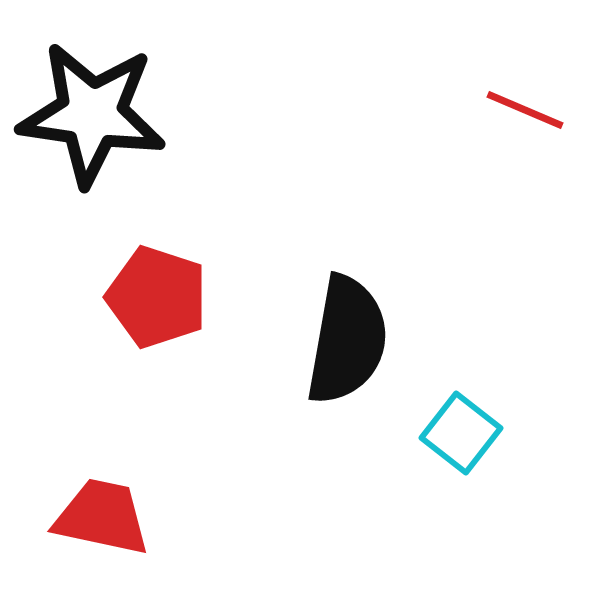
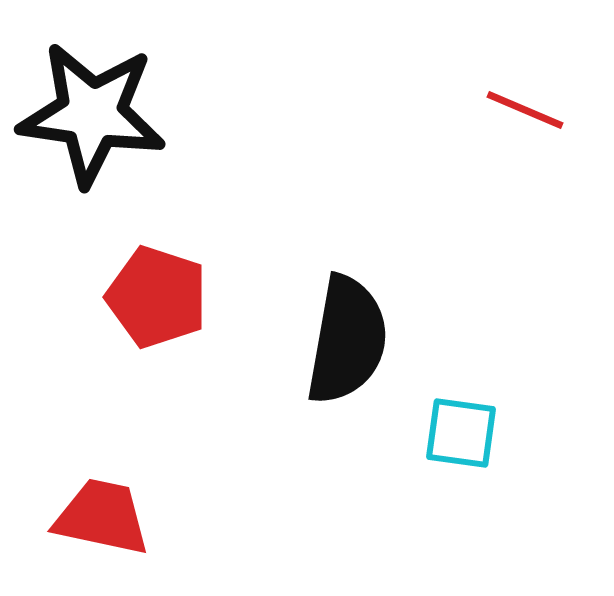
cyan square: rotated 30 degrees counterclockwise
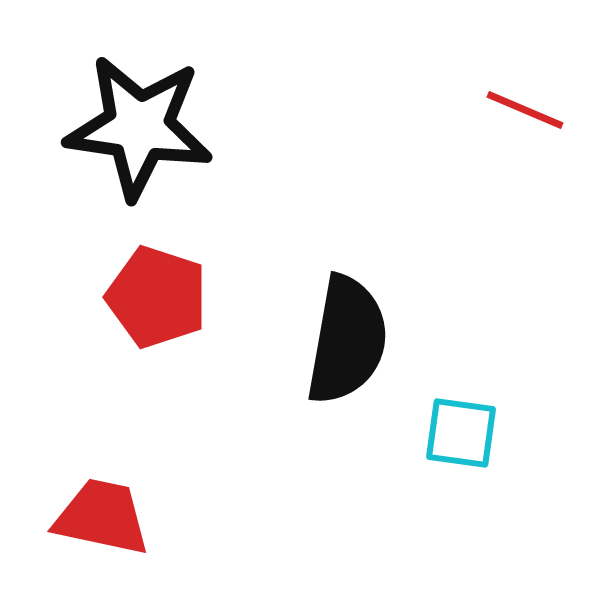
black star: moved 47 px right, 13 px down
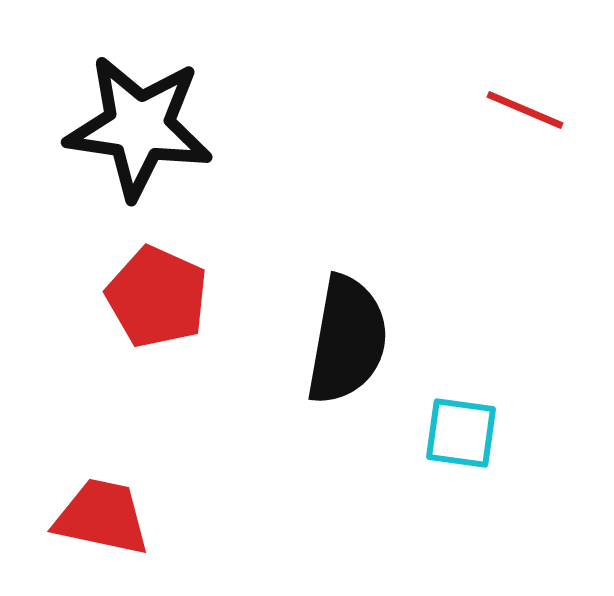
red pentagon: rotated 6 degrees clockwise
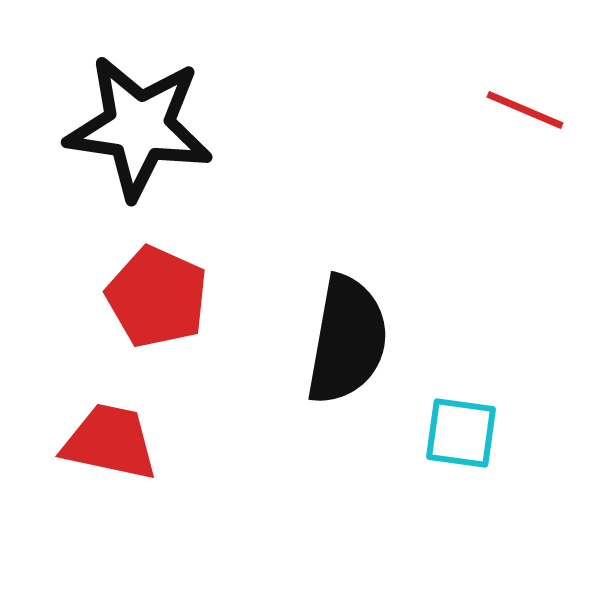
red trapezoid: moved 8 px right, 75 px up
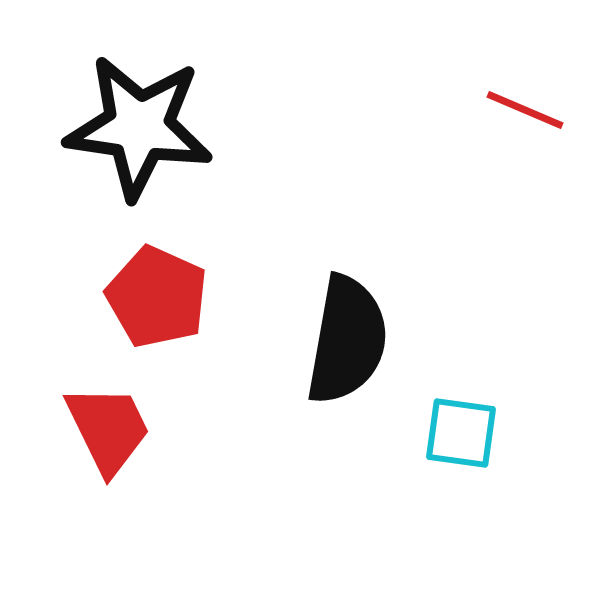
red trapezoid: moved 2 px left, 13 px up; rotated 52 degrees clockwise
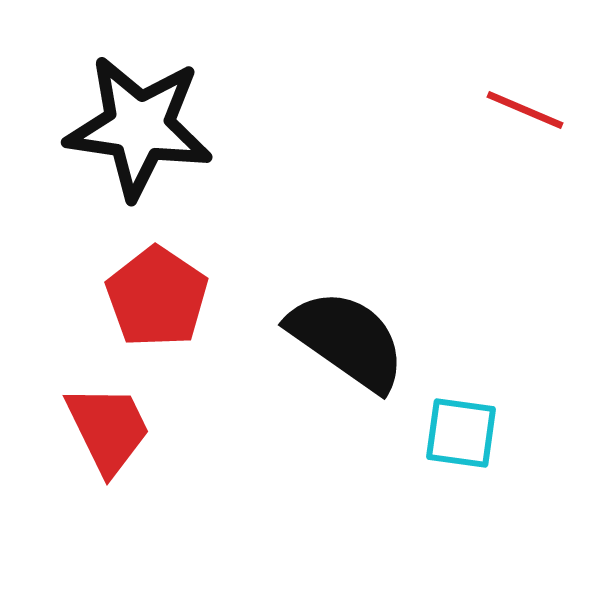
red pentagon: rotated 10 degrees clockwise
black semicircle: rotated 65 degrees counterclockwise
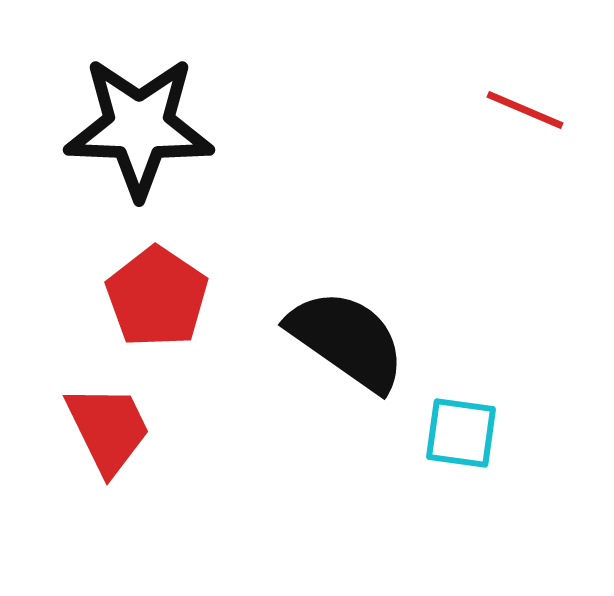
black star: rotated 6 degrees counterclockwise
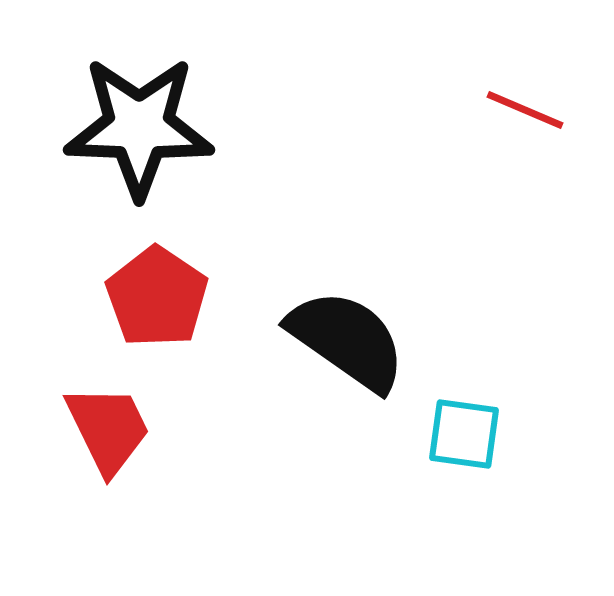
cyan square: moved 3 px right, 1 px down
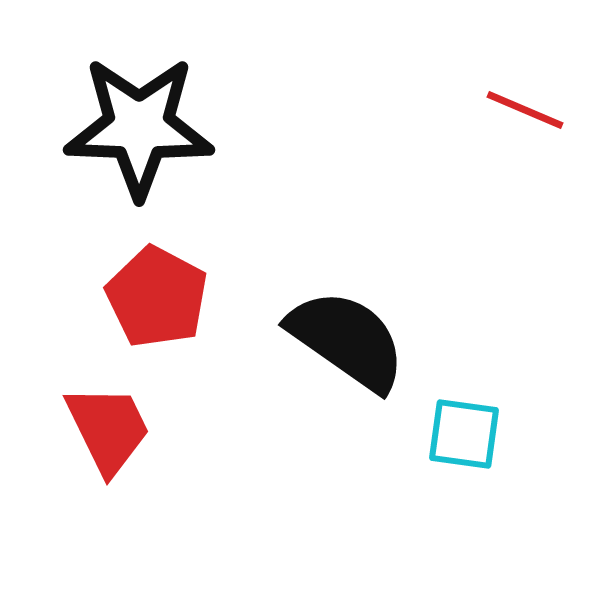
red pentagon: rotated 6 degrees counterclockwise
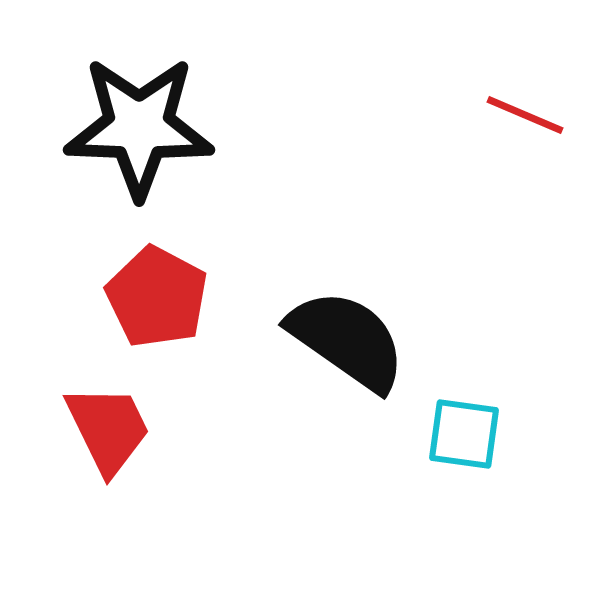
red line: moved 5 px down
